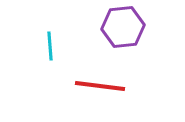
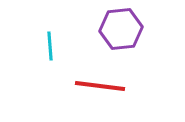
purple hexagon: moved 2 px left, 2 px down
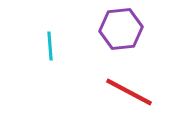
red line: moved 29 px right, 6 px down; rotated 21 degrees clockwise
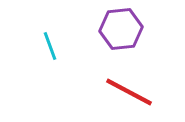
cyan line: rotated 16 degrees counterclockwise
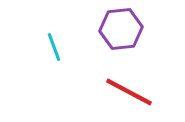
cyan line: moved 4 px right, 1 px down
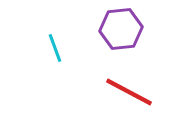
cyan line: moved 1 px right, 1 px down
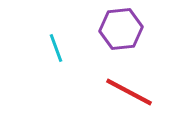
cyan line: moved 1 px right
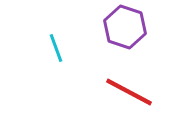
purple hexagon: moved 4 px right, 2 px up; rotated 24 degrees clockwise
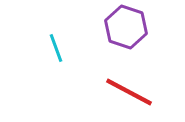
purple hexagon: moved 1 px right
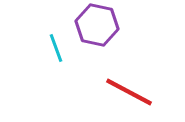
purple hexagon: moved 29 px left, 2 px up; rotated 6 degrees counterclockwise
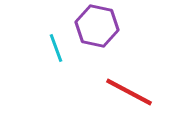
purple hexagon: moved 1 px down
